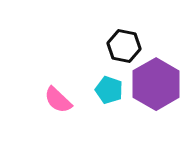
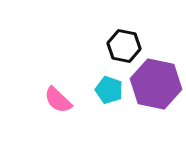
purple hexagon: rotated 18 degrees counterclockwise
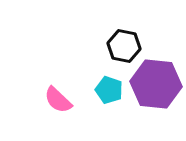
purple hexagon: rotated 6 degrees counterclockwise
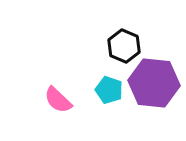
black hexagon: rotated 12 degrees clockwise
purple hexagon: moved 2 px left, 1 px up
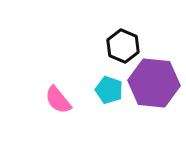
black hexagon: moved 1 px left
pink semicircle: rotated 8 degrees clockwise
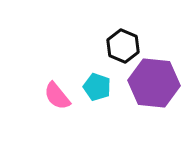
cyan pentagon: moved 12 px left, 3 px up
pink semicircle: moved 1 px left, 4 px up
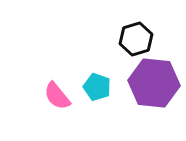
black hexagon: moved 13 px right, 7 px up; rotated 20 degrees clockwise
